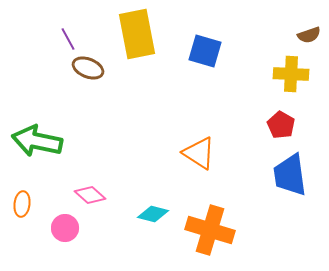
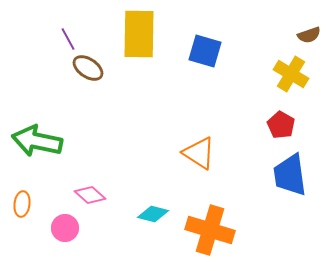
yellow rectangle: moved 2 px right; rotated 12 degrees clockwise
brown ellipse: rotated 12 degrees clockwise
yellow cross: rotated 28 degrees clockwise
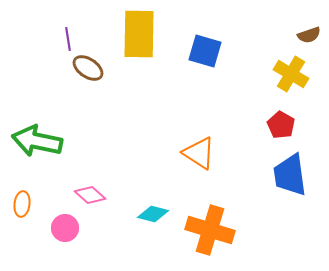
purple line: rotated 20 degrees clockwise
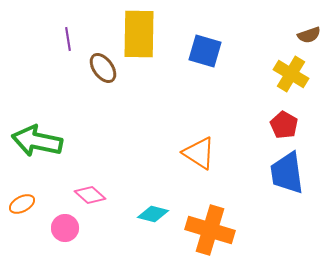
brown ellipse: moved 15 px right; rotated 20 degrees clockwise
red pentagon: moved 3 px right
blue trapezoid: moved 3 px left, 2 px up
orange ellipse: rotated 55 degrees clockwise
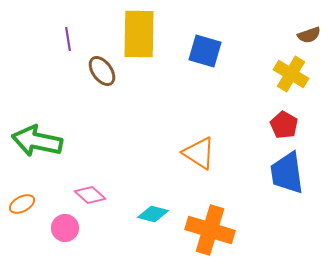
brown ellipse: moved 1 px left, 3 px down
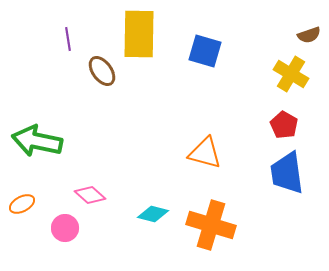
orange triangle: moved 6 px right; rotated 18 degrees counterclockwise
orange cross: moved 1 px right, 5 px up
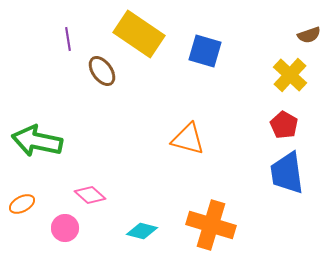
yellow rectangle: rotated 57 degrees counterclockwise
yellow cross: moved 1 px left, 1 px down; rotated 12 degrees clockwise
orange triangle: moved 17 px left, 14 px up
cyan diamond: moved 11 px left, 17 px down
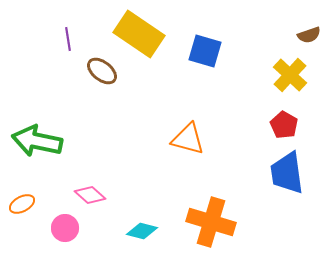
brown ellipse: rotated 16 degrees counterclockwise
orange cross: moved 3 px up
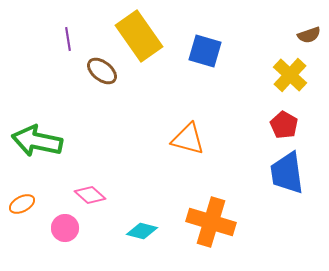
yellow rectangle: moved 2 px down; rotated 21 degrees clockwise
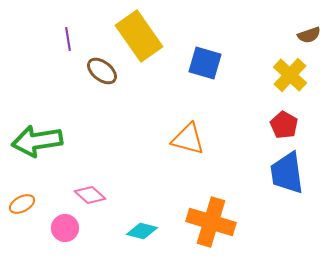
blue square: moved 12 px down
green arrow: rotated 21 degrees counterclockwise
